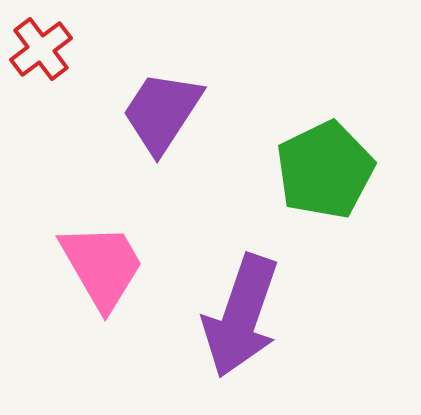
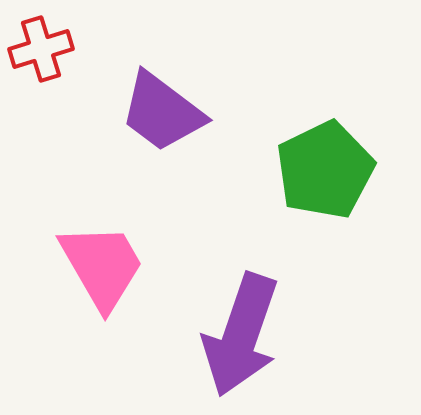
red cross: rotated 20 degrees clockwise
purple trapezoid: rotated 86 degrees counterclockwise
purple arrow: moved 19 px down
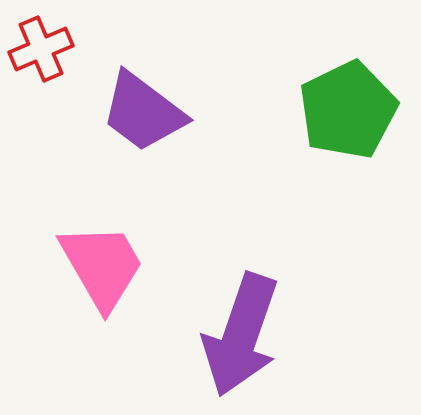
red cross: rotated 6 degrees counterclockwise
purple trapezoid: moved 19 px left
green pentagon: moved 23 px right, 60 px up
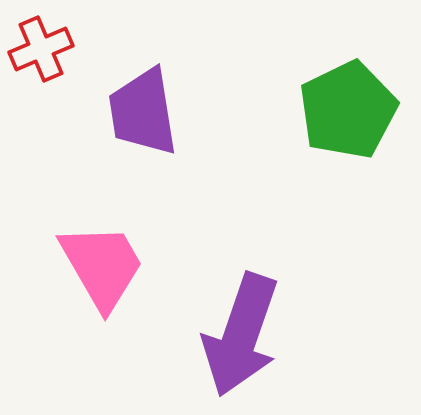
purple trapezoid: rotated 44 degrees clockwise
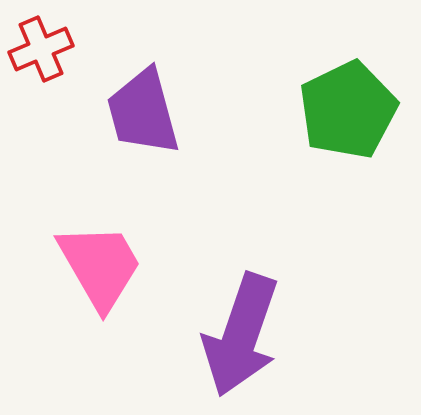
purple trapezoid: rotated 6 degrees counterclockwise
pink trapezoid: moved 2 px left
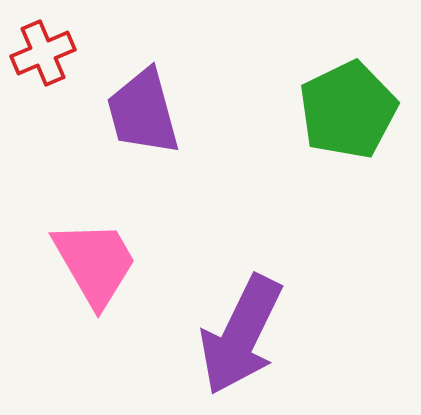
red cross: moved 2 px right, 4 px down
pink trapezoid: moved 5 px left, 3 px up
purple arrow: rotated 7 degrees clockwise
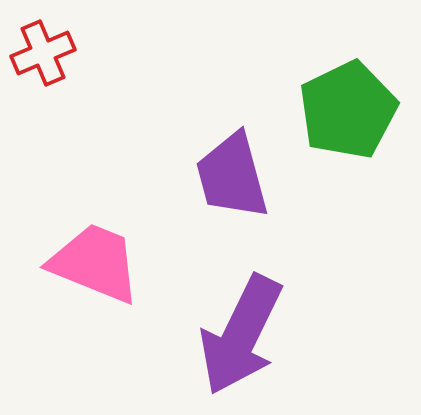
purple trapezoid: moved 89 px right, 64 px down
pink trapezoid: rotated 38 degrees counterclockwise
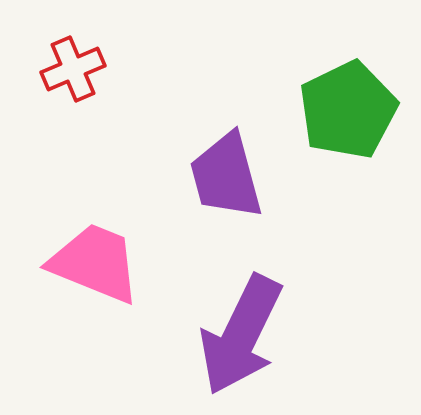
red cross: moved 30 px right, 16 px down
purple trapezoid: moved 6 px left
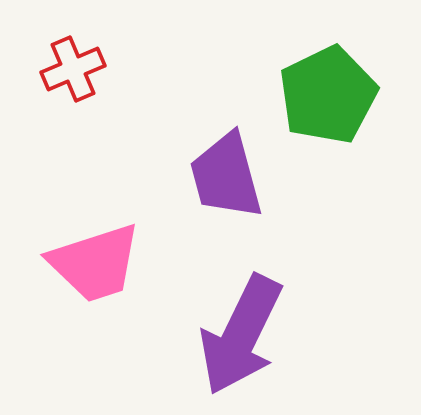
green pentagon: moved 20 px left, 15 px up
pink trapezoid: rotated 140 degrees clockwise
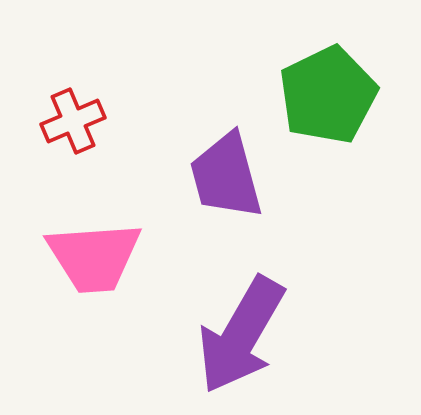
red cross: moved 52 px down
pink trapezoid: moved 1 px left, 6 px up; rotated 14 degrees clockwise
purple arrow: rotated 4 degrees clockwise
